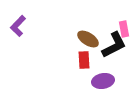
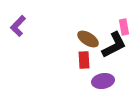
pink rectangle: moved 2 px up
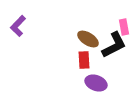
purple ellipse: moved 7 px left, 2 px down; rotated 30 degrees clockwise
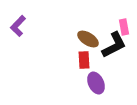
purple ellipse: rotated 45 degrees clockwise
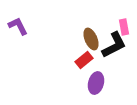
purple L-shape: rotated 110 degrees clockwise
brown ellipse: moved 3 px right; rotated 35 degrees clockwise
red rectangle: rotated 54 degrees clockwise
purple ellipse: rotated 40 degrees clockwise
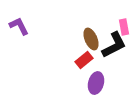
purple L-shape: moved 1 px right
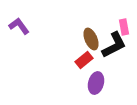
purple L-shape: rotated 10 degrees counterclockwise
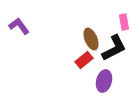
pink rectangle: moved 5 px up
black L-shape: moved 3 px down
purple ellipse: moved 8 px right, 2 px up
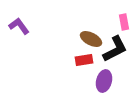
brown ellipse: rotated 40 degrees counterclockwise
black L-shape: moved 1 px right, 1 px down
red rectangle: rotated 30 degrees clockwise
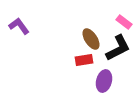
pink rectangle: rotated 42 degrees counterclockwise
brown ellipse: rotated 30 degrees clockwise
black L-shape: moved 3 px right, 1 px up
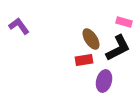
pink rectangle: rotated 21 degrees counterclockwise
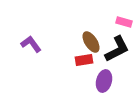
purple L-shape: moved 12 px right, 18 px down
brown ellipse: moved 3 px down
black L-shape: moved 1 px left, 1 px down
